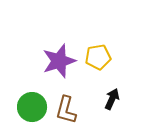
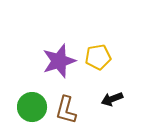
black arrow: rotated 135 degrees counterclockwise
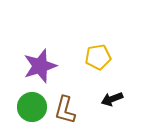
purple star: moved 19 px left, 5 px down
brown L-shape: moved 1 px left
